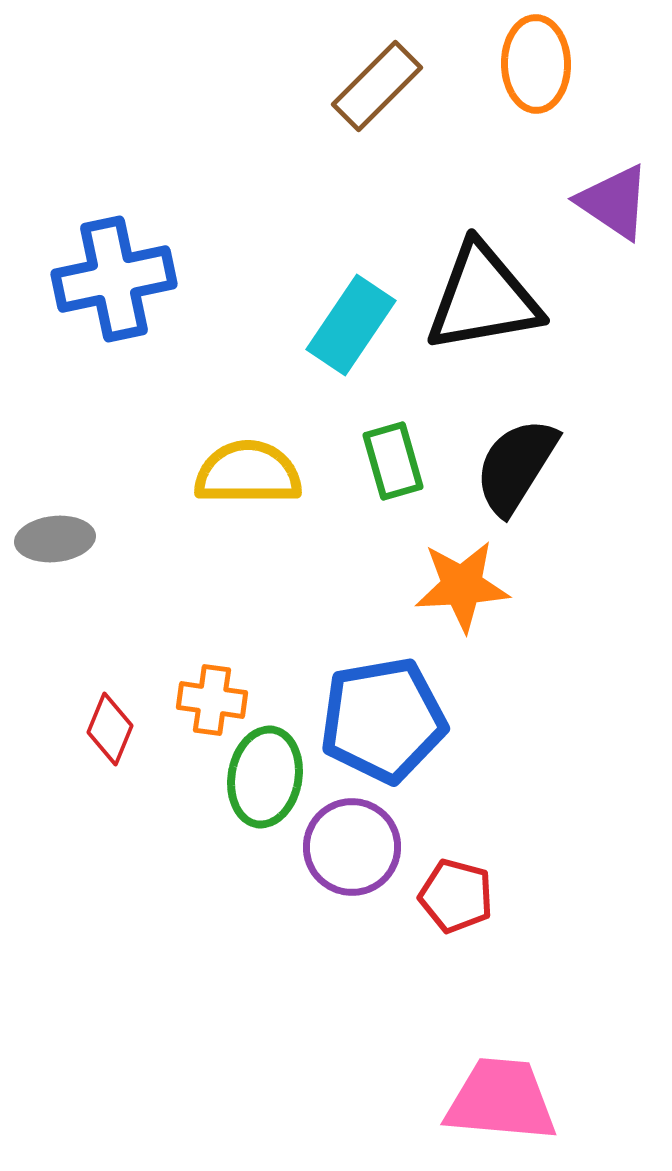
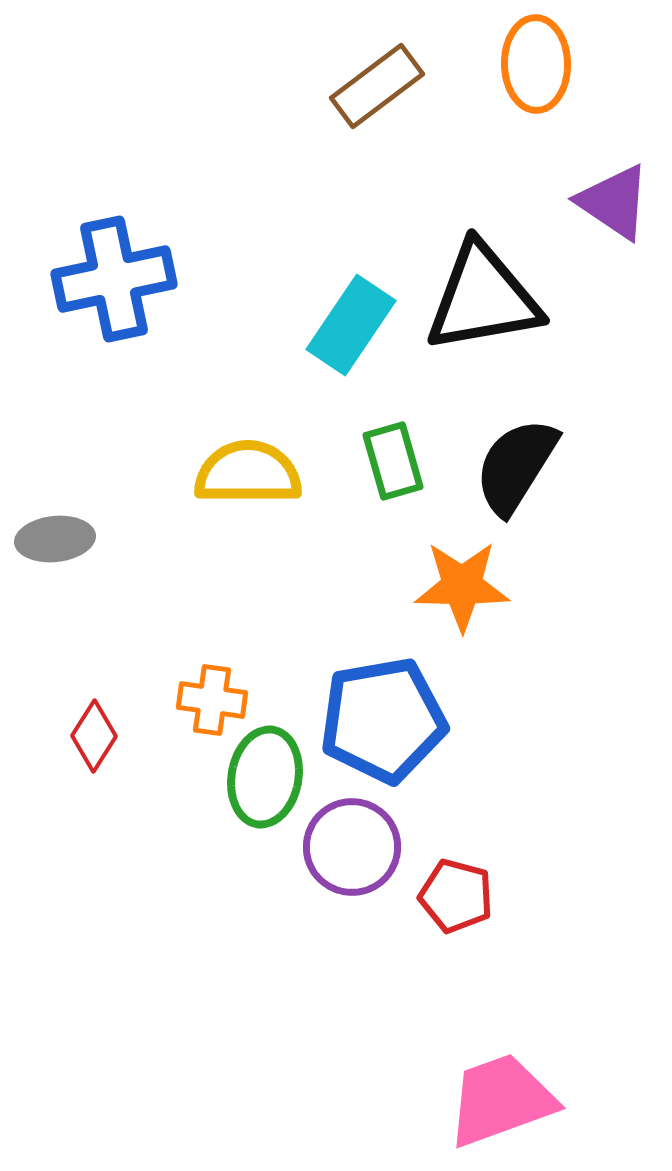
brown rectangle: rotated 8 degrees clockwise
orange star: rotated 4 degrees clockwise
red diamond: moved 16 px left, 7 px down; rotated 10 degrees clockwise
pink trapezoid: rotated 25 degrees counterclockwise
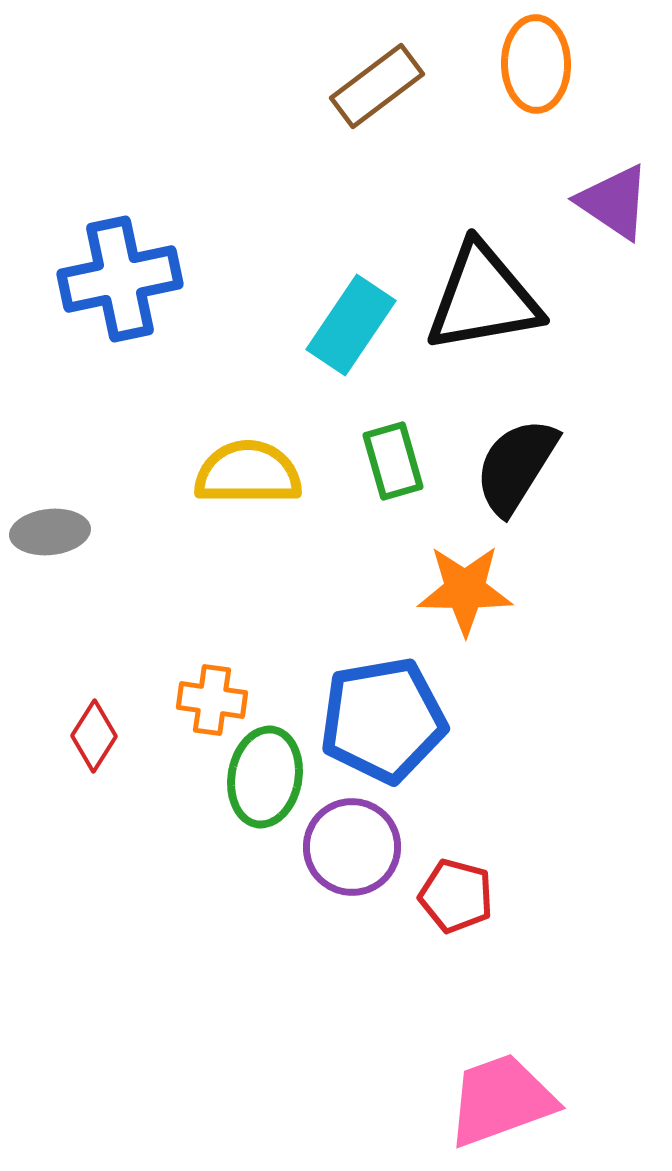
blue cross: moved 6 px right
gray ellipse: moved 5 px left, 7 px up
orange star: moved 3 px right, 4 px down
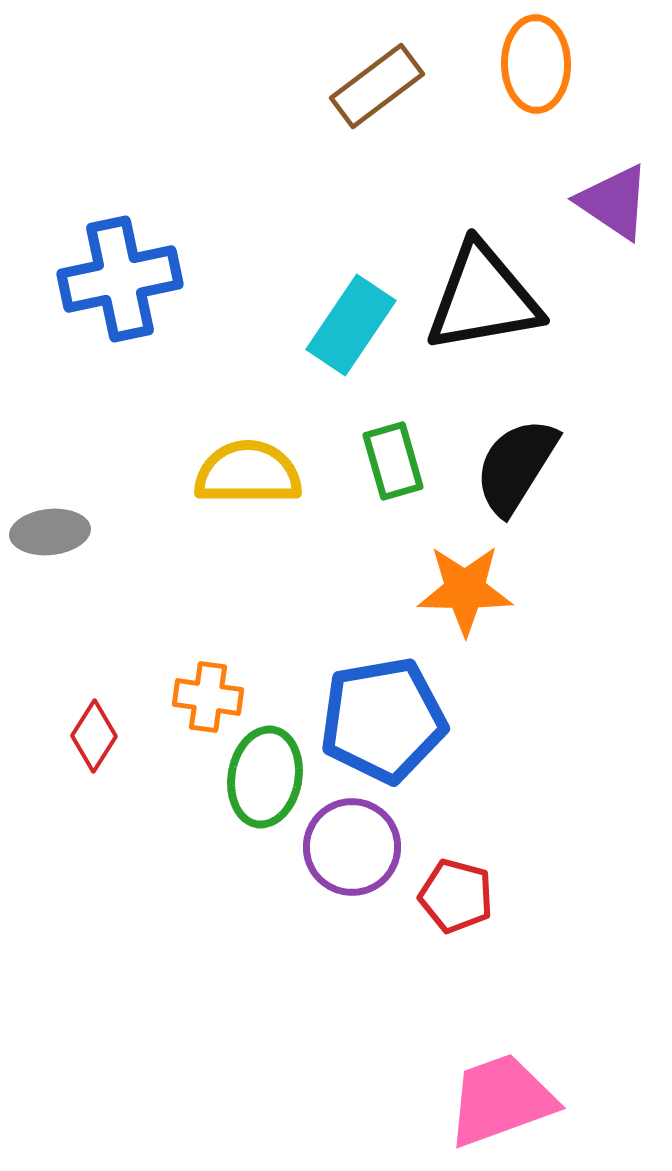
orange cross: moved 4 px left, 3 px up
